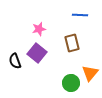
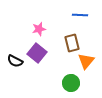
black semicircle: rotated 42 degrees counterclockwise
orange triangle: moved 4 px left, 12 px up
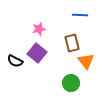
orange triangle: rotated 18 degrees counterclockwise
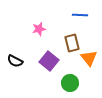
purple square: moved 12 px right, 8 px down
orange triangle: moved 3 px right, 3 px up
green circle: moved 1 px left
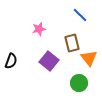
blue line: rotated 42 degrees clockwise
black semicircle: moved 4 px left; rotated 98 degrees counterclockwise
green circle: moved 9 px right
